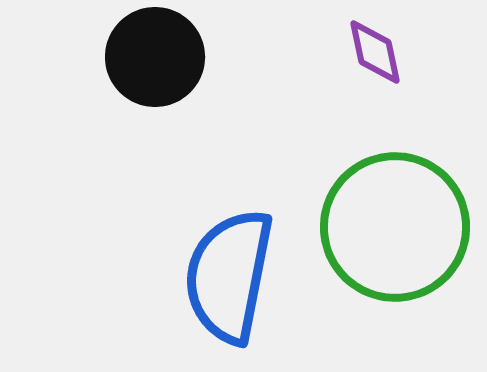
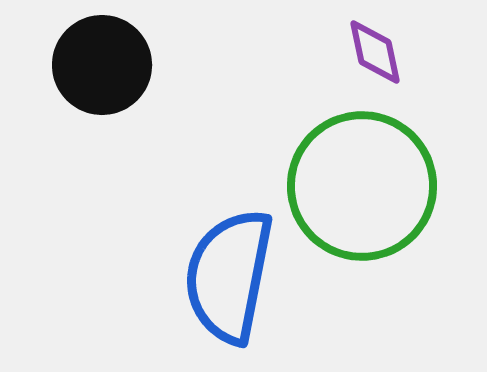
black circle: moved 53 px left, 8 px down
green circle: moved 33 px left, 41 px up
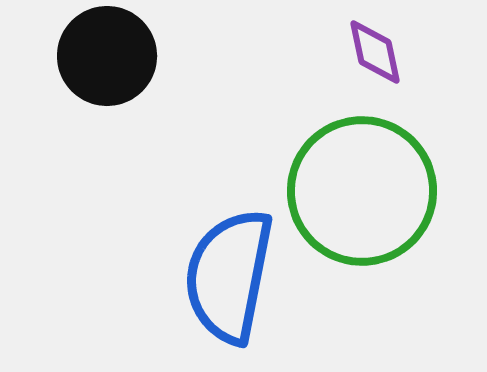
black circle: moved 5 px right, 9 px up
green circle: moved 5 px down
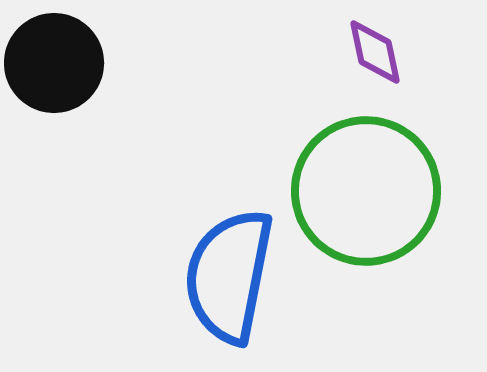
black circle: moved 53 px left, 7 px down
green circle: moved 4 px right
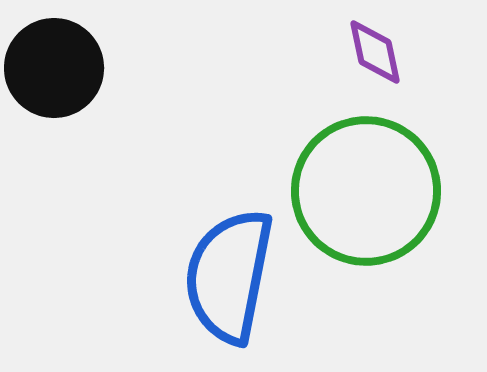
black circle: moved 5 px down
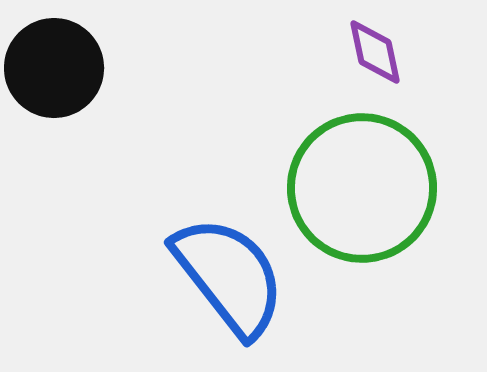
green circle: moved 4 px left, 3 px up
blue semicircle: rotated 131 degrees clockwise
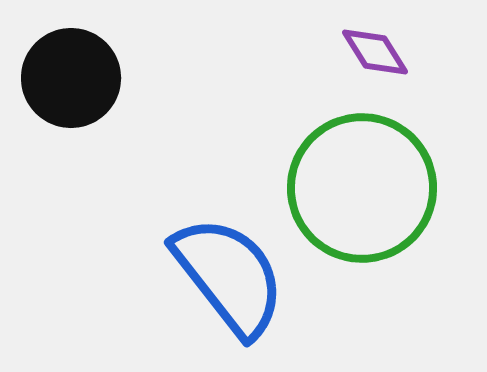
purple diamond: rotated 20 degrees counterclockwise
black circle: moved 17 px right, 10 px down
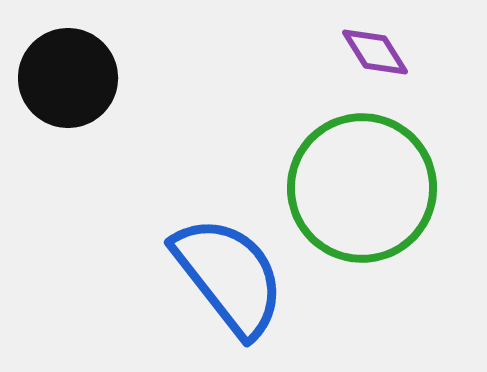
black circle: moved 3 px left
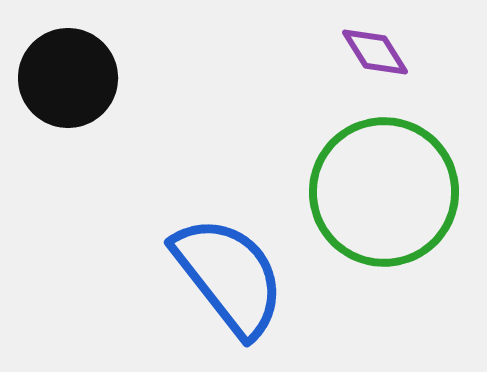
green circle: moved 22 px right, 4 px down
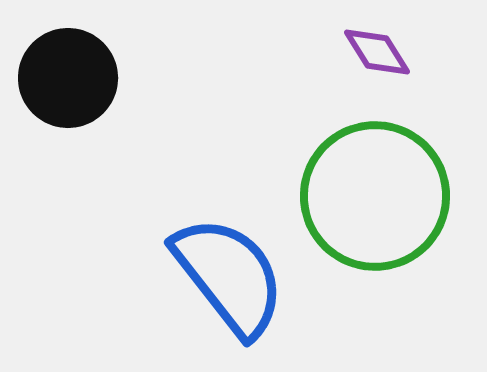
purple diamond: moved 2 px right
green circle: moved 9 px left, 4 px down
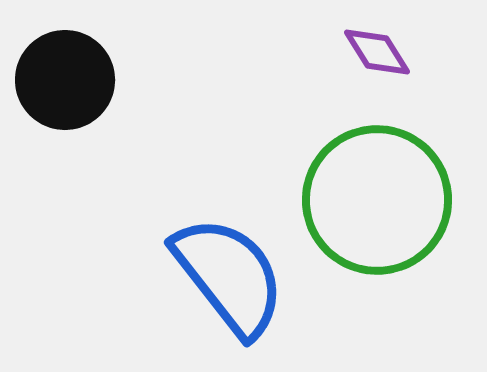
black circle: moved 3 px left, 2 px down
green circle: moved 2 px right, 4 px down
